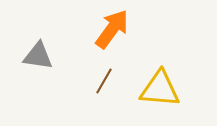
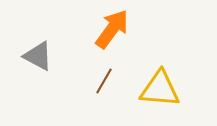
gray triangle: rotated 20 degrees clockwise
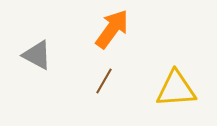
gray triangle: moved 1 px left, 1 px up
yellow triangle: moved 16 px right; rotated 9 degrees counterclockwise
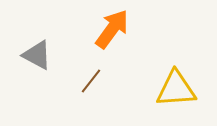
brown line: moved 13 px left; rotated 8 degrees clockwise
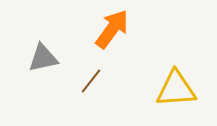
gray triangle: moved 6 px right, 3 px down; rotated 40 degrees counterclockwise
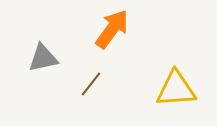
brown line: moved 3 px down
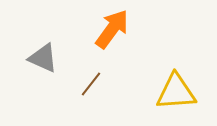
gray triangle: rotated 36 degrees clockwise
yellow triangle: moved 3 px down
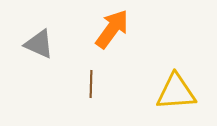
gray triangle: moved 4 px left, 14 px up
brown line: rotated 36 degrees counterclockwise
